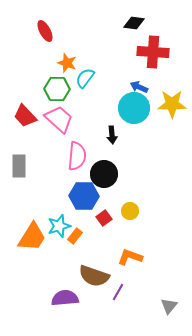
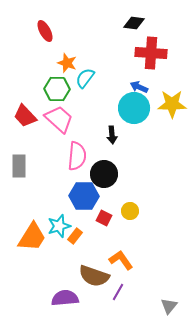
red cross: moved 2 px left, 1 px down
red square: rotated 28 degrees counterclockwise
orange L-shape: moved 9 px left, 3 px down; rotated 35 degrees clockwise
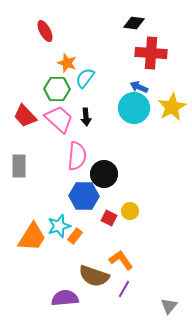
yellow star: moved 3 px down; rotated 28 degrees counterclockwise
black arrow: moved 26 px left, 18 px up
red square: moved 5 px right
purple line: moved 6 px right, 3 px up
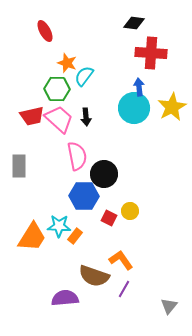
cyan semicircle: moved 1 px left, 2 px up
blue arrow: rotated 60 degrees clockwise
red trapezoid: moved 7 px right; rotated 60 degrees counterclockwise
pink semicircle: rotated 16 degrees counterclockwise
cyan star: rotated 20 degrees clockwise
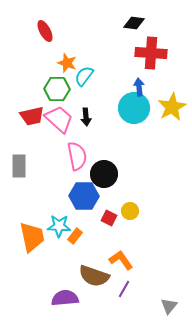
orange trapezoid: rotated 44 degrees counterclockwise
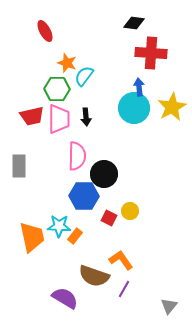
pink trapezoid: rotated 48 degrees clockwise
pink semicircle: rotated 12 degrees clockwise
purple semicircle: rotated 36 degrees clockwise
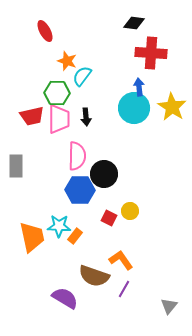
orange star: moved 2 px up
cyan semicircle: moved 2 px left
green hexagon: moved 4 px down
yellow star: rotated 12 degrees counterclockwise
gray rectangle: moved 3 px left
blue hexagon: moved 4 px left, 6 px up
